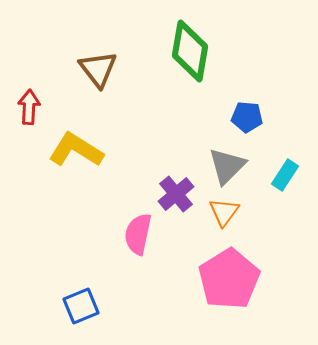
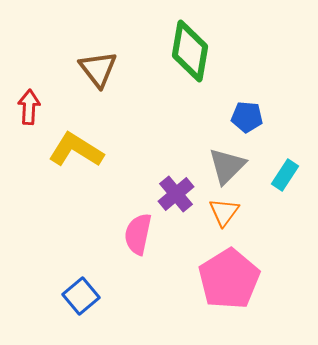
blue square: moved 10 px up; rotated 18 degrees counterclockwise
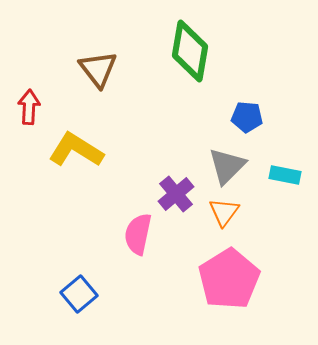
cyan rectangle: rotated 68 degrees clockwise
blue square: moved 2 px left, 2 px up
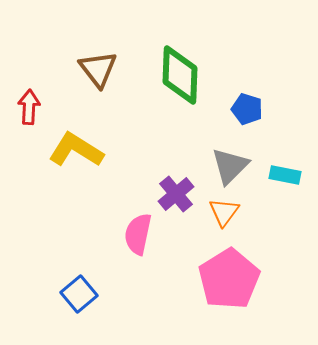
green diamond: moved 10 px left, 24 px down; rotated 8 degrees counterclockwise
blue pentagon: moved 8 px up; rotated 12 degrees clockwise
gray triangle: moved 3 px right
